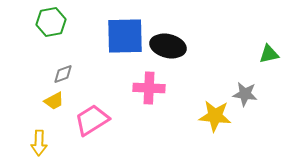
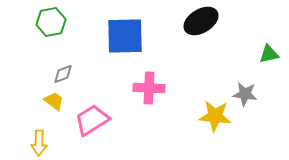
black ellipse: moved 33 px right, 25 px up; rotated 44 degrees counterclockwise
yellow trapezoid: rotated 115 degrees counterclockwise
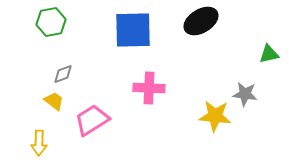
blue square: moved 8 px right, 6 px up
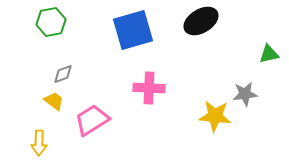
blue square: rotated 15 degrees counterclockwise
gray star: rotated 15 degrees counterclockwise
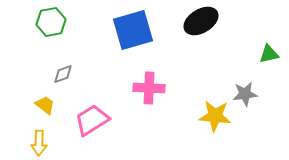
yellow trapezoid: moved 9 px left, 4 px down
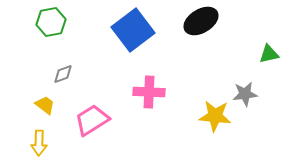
blue square: rotated 21 degrees counterclockwise
pink cross: moved 4 px down
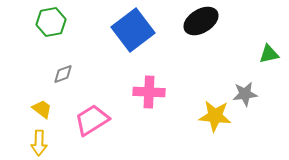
yellow trapezoid: moved 3 px left, 4 px down
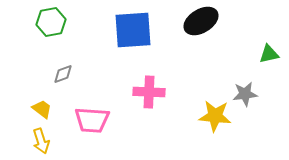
blue square: rotated 33 degrees clockwise
pink trapezoid: rotated 144 degrees counterclockwise
yellow arrow: moved 2 px right, 2 px up; rotated 20 degrees counterclockwise
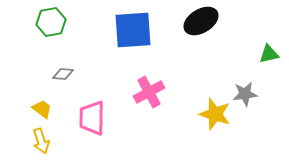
gray diamond: rotated 25 degrees clockwise
pink cross: rotated 32 degrees counterclockwise
yellow star: moved 2 px up; rotated 12 degrees clockwise
pink trapezoid: moved 2 px up; rotated 87 degrees clockwise
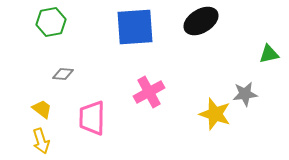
blue square: moved 2 px right, 3 px up
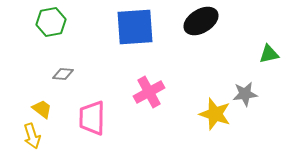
yellow arrow: moved 9 px left, 5 px up
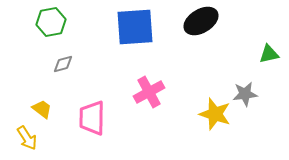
gray diamond: moved 10 px up; rotated 20 degrees counterclockwise
yellow arrow: moved 5 px left, 2 px down; rotated 15 degrees counterclockwise
